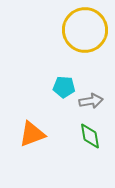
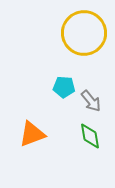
yellow circle: moved 1 px left, 3 px down
gray arrow: rotated 60 degrees clockwise
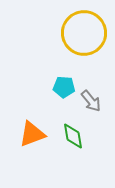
green diamond: moved 17 px left
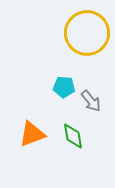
yellow circle: moved 3 px right
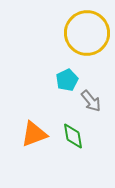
cyan pentagon: moved 3 px right, 7 px up; rotated 30 degrees counterclockwise
orange triangle: moved 2 px right
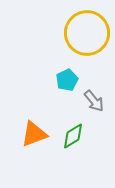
gray arrow: moved 3 px right
green diamond: rotated 68 degrees clockwise
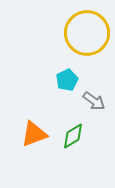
gray arrow: rotated 15 degrees counterclockwise
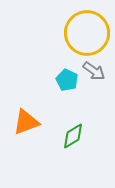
cyan pentagon: rotated 20 degrees counterclockwise
gray arrow: moved 30 px up
orange triangle: moved 8 px left, 12 px up
